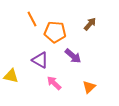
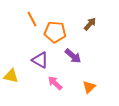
pink arrow: moved 1 px right
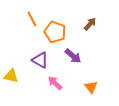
orange pentagon: rotated 15 degrees clockwise
orange triangle: moved 2 px right; rotated 24 degrees counterclockwise
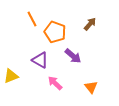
yellow triangle: rotated 35 degrees counterclockwise
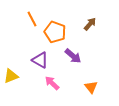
pink arrow: moved 3 px left
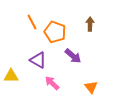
orange line: moved 3 px down
brown arrow: rotated 40 degrees counterclockwise
purple triangle: moved 2 px left
yellow triangle: rotated 21 degrees clockwise
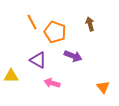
brown arrow: rotated 16 degrees counterclockwise
purple arrow: rotated 18 degrees counterclockwise
pink arrow: rotated 28 degrees counterclockwise
orange triangle: moved 12 px right
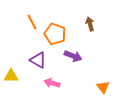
orange pentagon: moved 2 px down
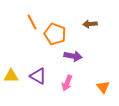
brown arrow: rotated 80 degrees counterclockwise
purple arrow: rotated 12 degrees counterclockwise
purple triangle: moved 16 px down
pink arrow: moved 15 px right; rotated 84 degrees counterclockwise
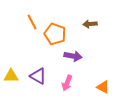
orange triangle: rotated 24 degrees counterclockwise
